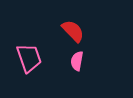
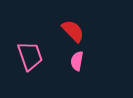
pink trapezoid: moved 1 px right, 2 px up
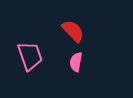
pink semicircle: moved 1 px left, 1 px down
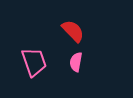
pink trapezoid: moved 4 px right, 6 px down
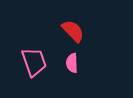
pink semicircle: moved 4 px left, 1 px down; rotated 12 degrees counterclockwise
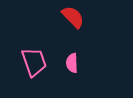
red semicircle: moved 14 px up
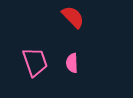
pink trapezoid: moved 1 px right
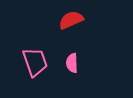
red semicircle: moved 2 px left, 3 px down; rotated 70 degrees counterclockwise
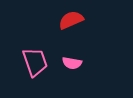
pink semicircle: rotated 78 degrees counterclockwise
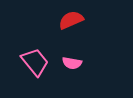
pink trapezoid: rotated 20 degrees counterclockwise
